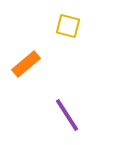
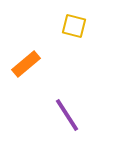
yellow square: moved 6 px right
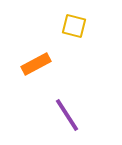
orange rectangle: moved 10 px right; rotated 12 degrees clockwise
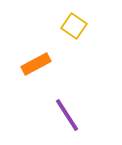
yellow square: rotated 20 degrees clockwise
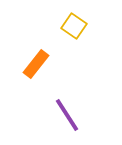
orange rectangle: rotated 24 degrees counterclockwise
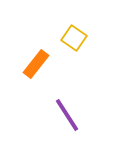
yellow square: moved 12 px down
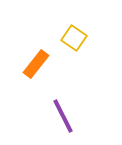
purple line: moved 4 px left, 1 px down; rotated 6 degrees clockwise
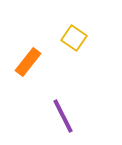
orange rectangle: moved 8 px left, 2 px up
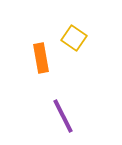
orange rectangle: moved 13 px right, 4 px up; rotated 48 degrees counterclockwise
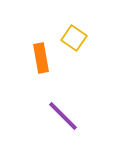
purple line: rotated 18 degrees counterclockwise
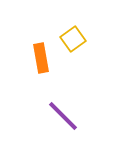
yellow square: moved 1 px left, 1 px down; rotated 20 degrees clockwise
